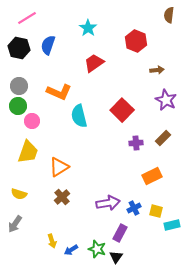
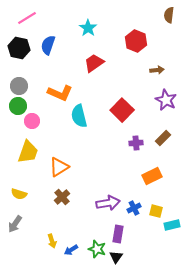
orange L-shape: moved 1 px right, 1 px down
purple rectangle: moved 2 px left, 1 px down; rotated 18 degrees counterclockwise
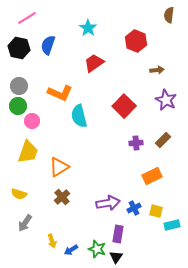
red square: moved 2 px right, 4 px up
brown rectangle: moved 2 px down
gray arrow: moved 10 px right, 1 px up
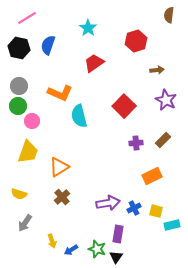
red hexagon: rotated 20 degrees clockwise
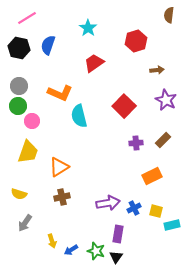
brown cross: rotated 28 degrees clockwise
green star: moved 1 px left, 2 px down
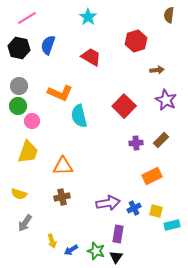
cyan star: moved 11 px up
red trapezoid: moved 3 px left, 6 px up; rotated 65 degrees clockwise
brown rectangle: moved 2 px left
orange triangle: moved 4 px right, 1 px up; rotated 30 degrees clockwise
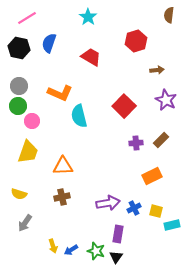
blue semicircle: moved 1 px right, 2 px up
yellow arrow: moved 1 px right, 5 px down
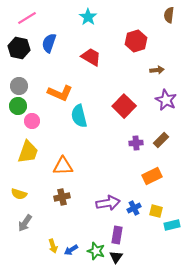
purple rectangle: moved 1 px left, 1 px down
